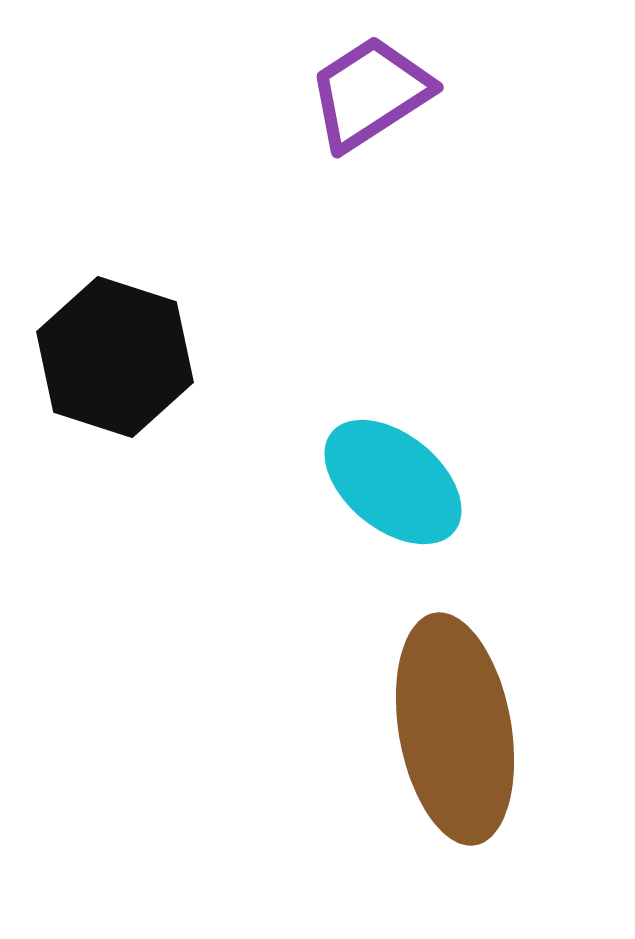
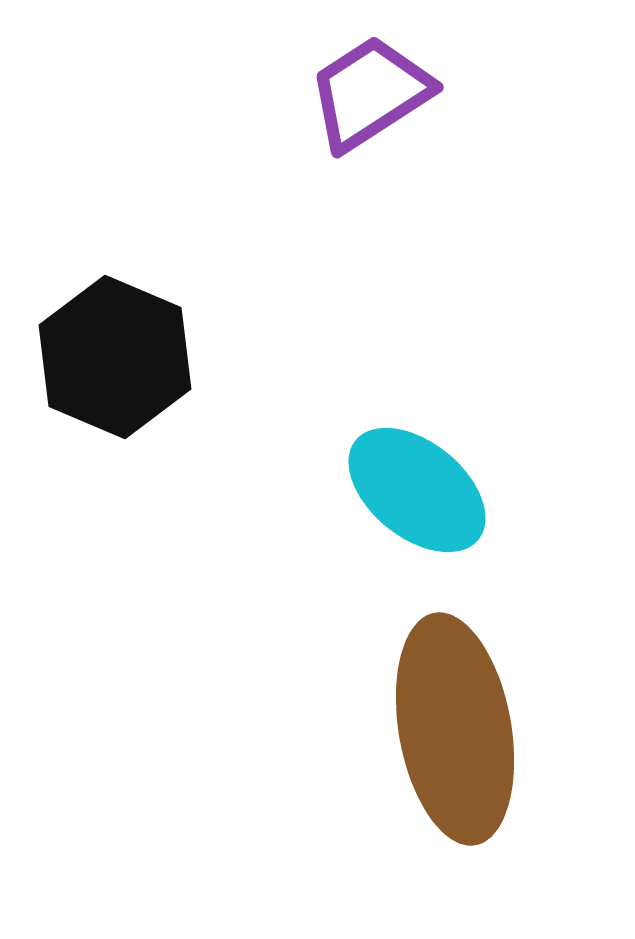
black hexagon: rotated 5 degrees clockwise
cyan ellipse: moved 24 px right, 8 px down
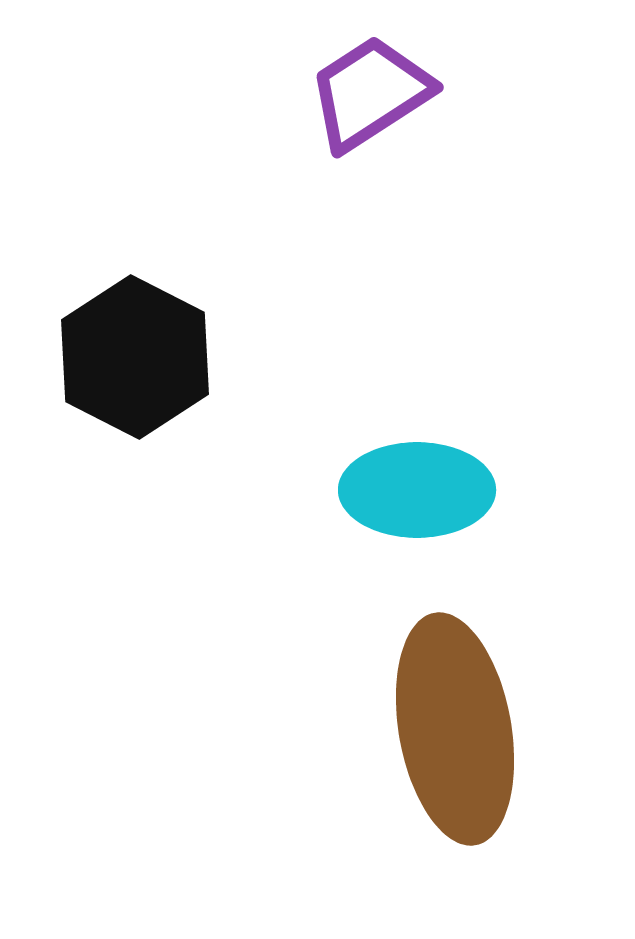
black hexagon: moved 20 px right; rotated 4 degrees clockwise
cyan ellipse: rotated 39 degrees counterclockwise
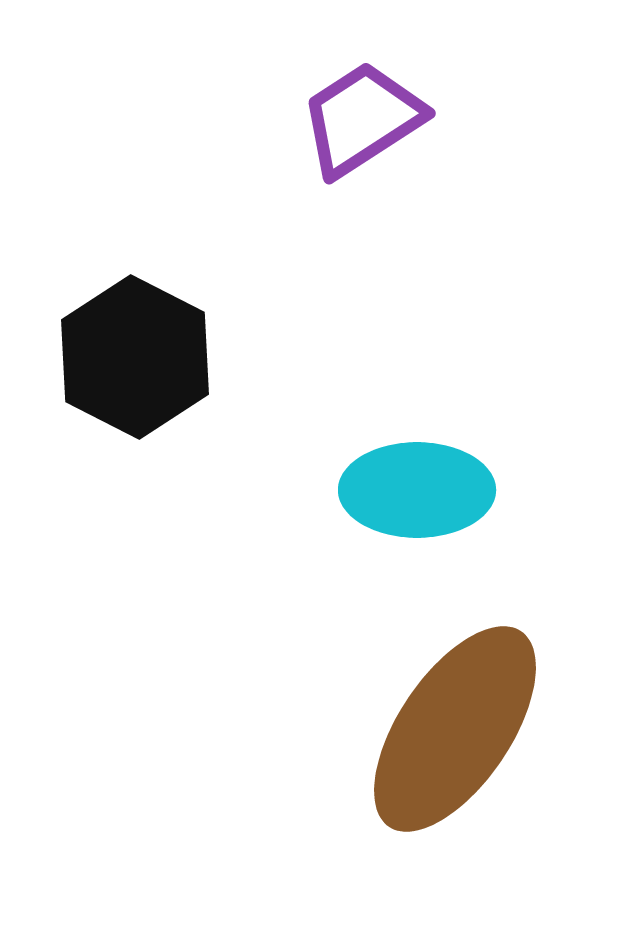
purple trapezoid: moved 8 px left, 26 px down
brown ellipse: rotated 44 degrees clockwise
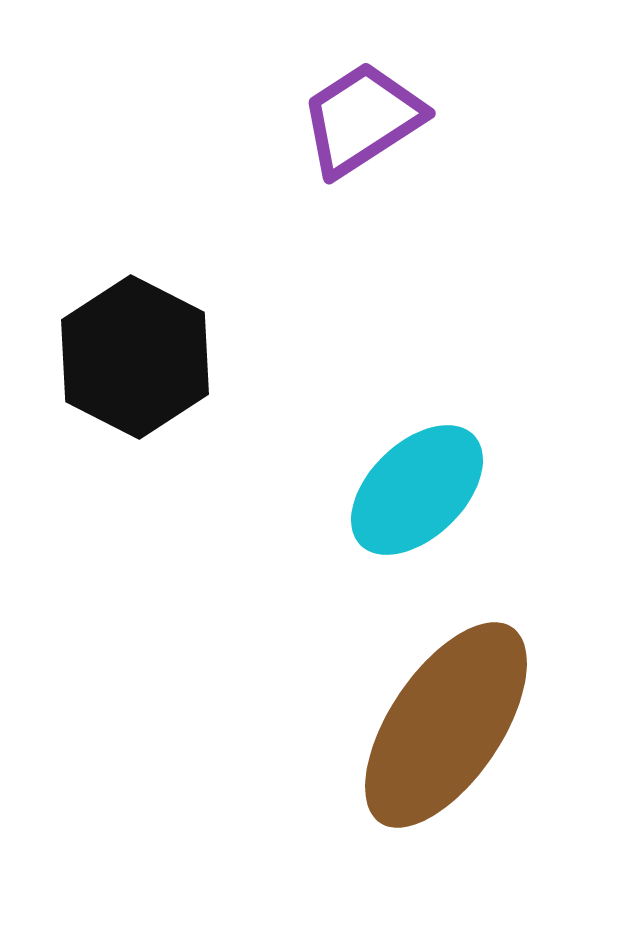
cyan ellipse: rotated 44 degrees counterclockwise
brown ellipse: moved 9 px left, 4 px up
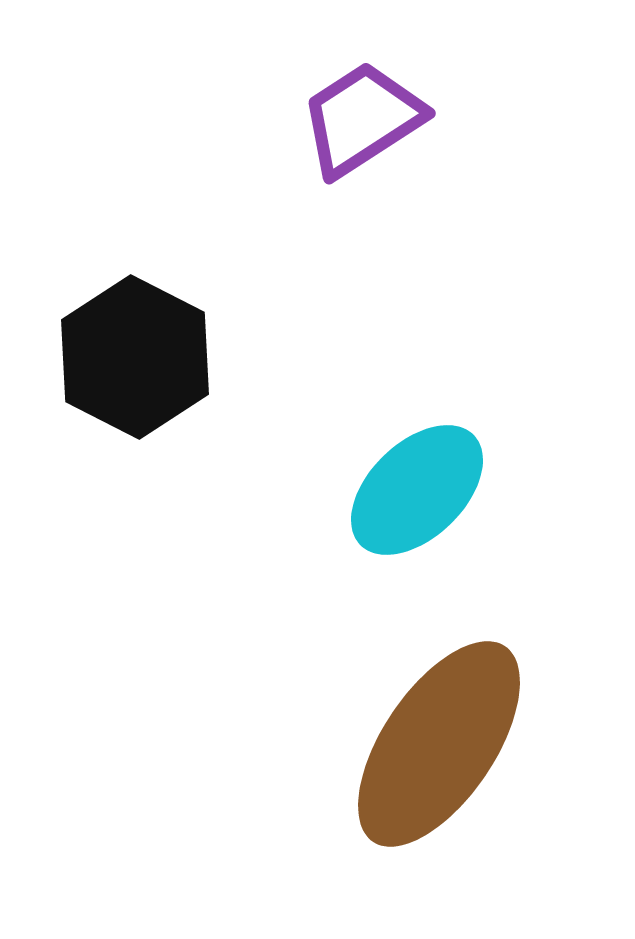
brown ellipse: moved 7 px left, 19 px down
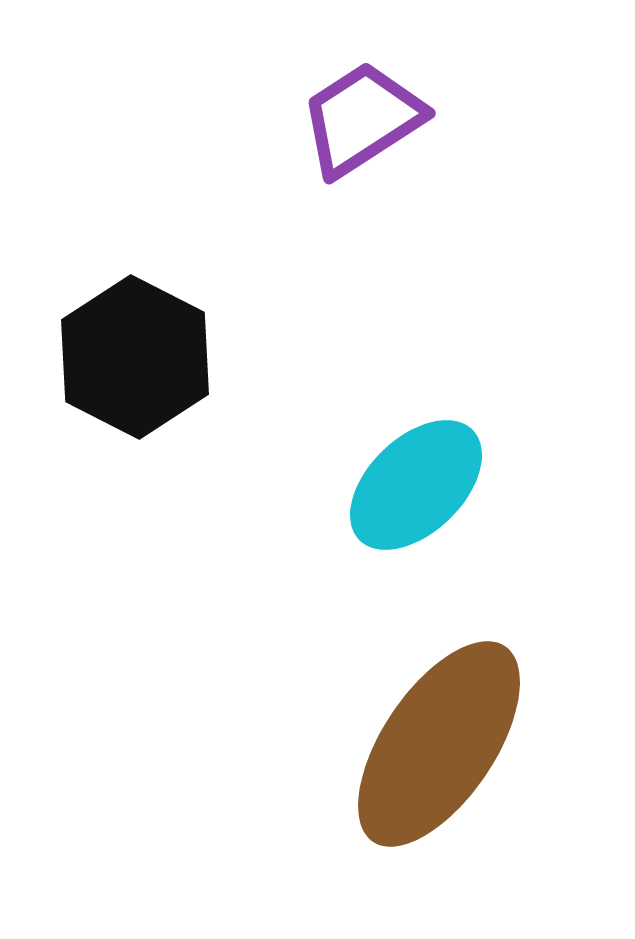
cyan ellipse: moved 1 px left, 5 px up
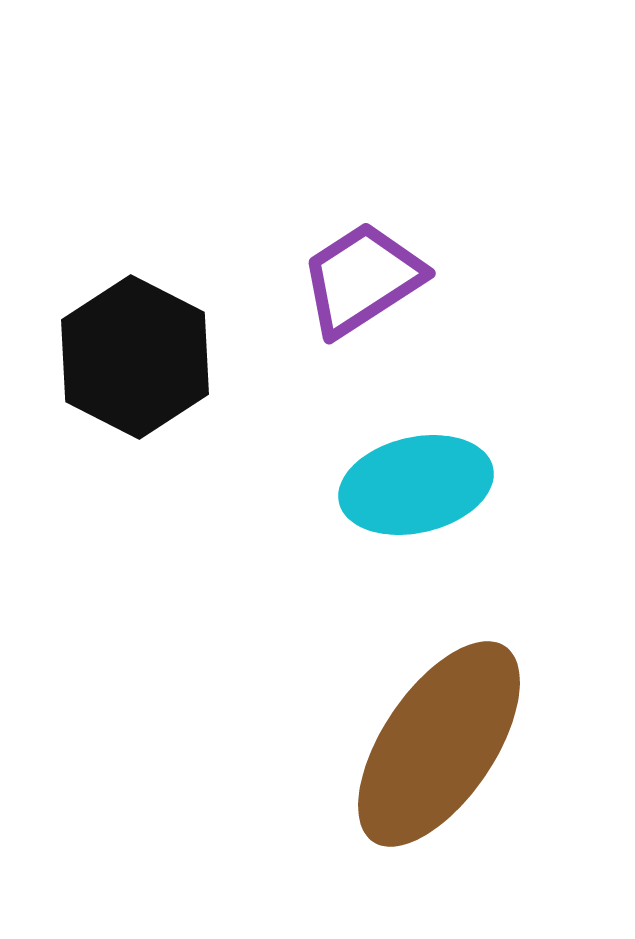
purple trapezoid: moved 160 px down
cyan ellipse: rotated 31 degrees clockwise
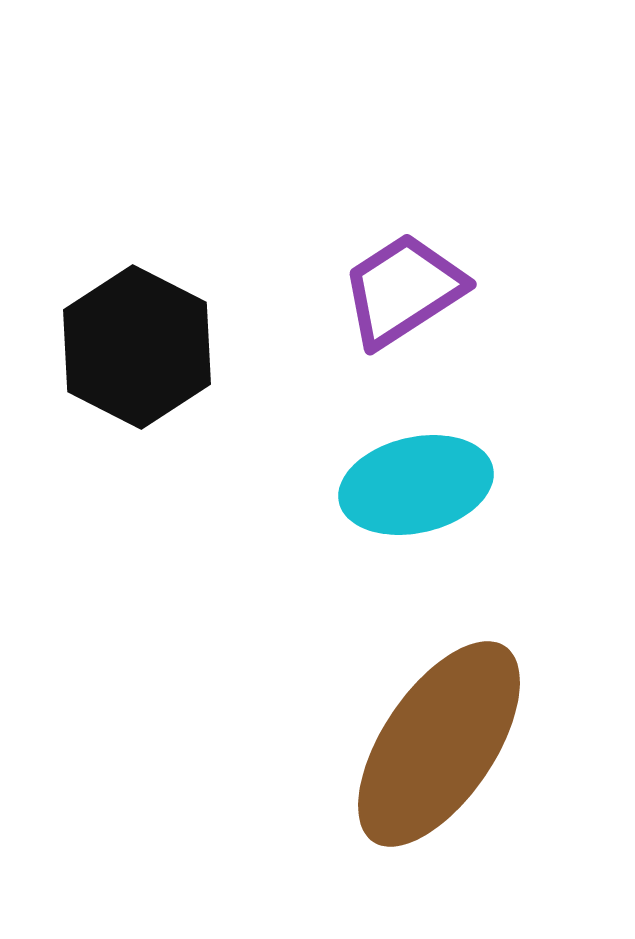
purple trapezoid: moved 41 px right, 11 px down
black hexagon: moved 2 px right, 10 px up
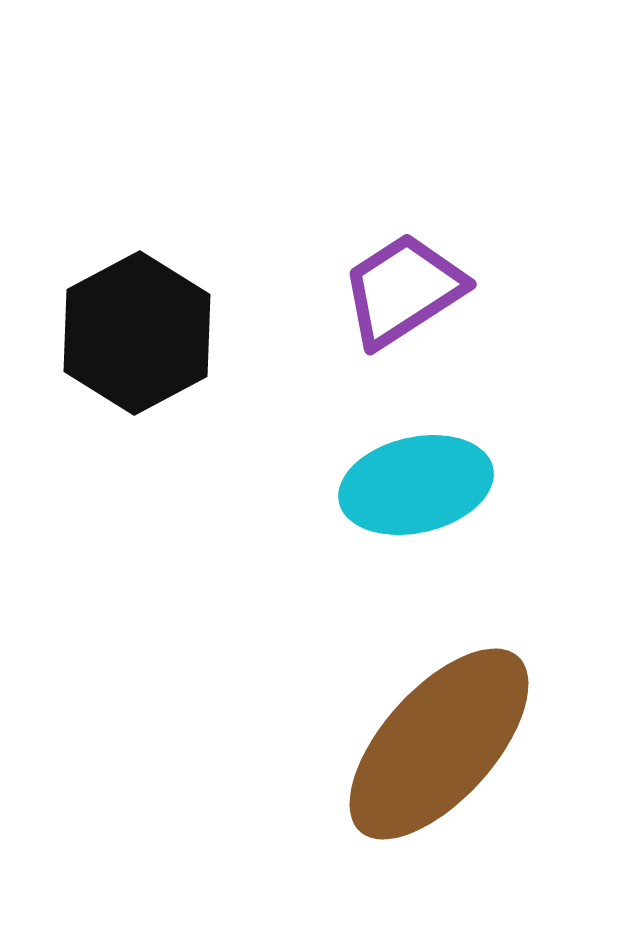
black hexagon: moved 14 px up; rotated 5 degrees clockwise
brown ellipse: rotated 8 degrees clockwise
